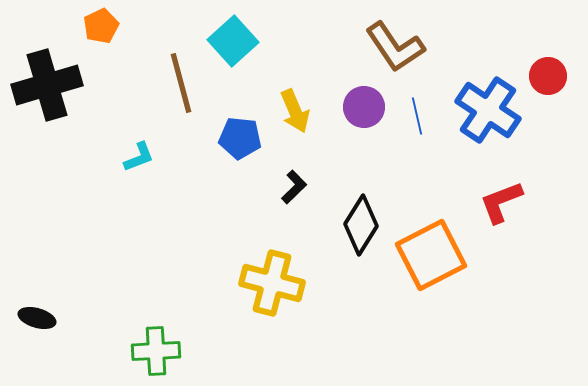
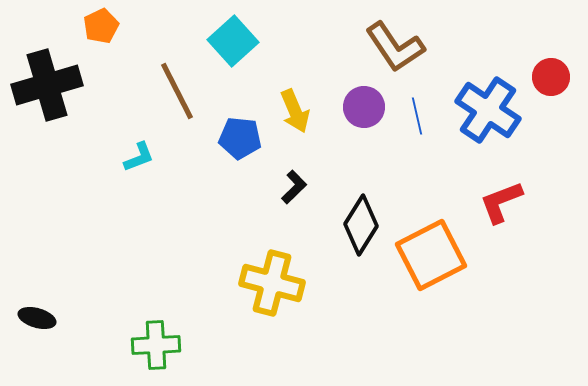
red circle: moved 3 px right, 1 px down
brown line: moved 4 px left, 8 px down; rotated 12 degrees counterclockwise
green cross: moved 6 px up
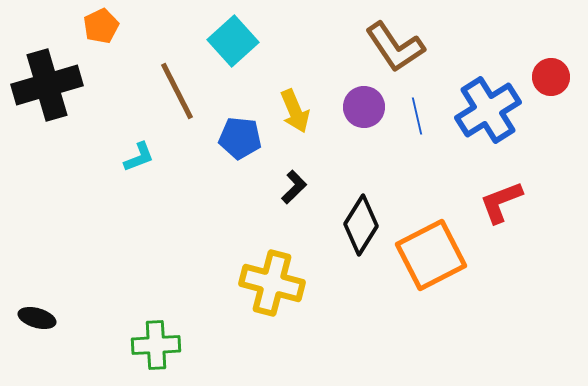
blue cross: rotated 24 degrees clockwise
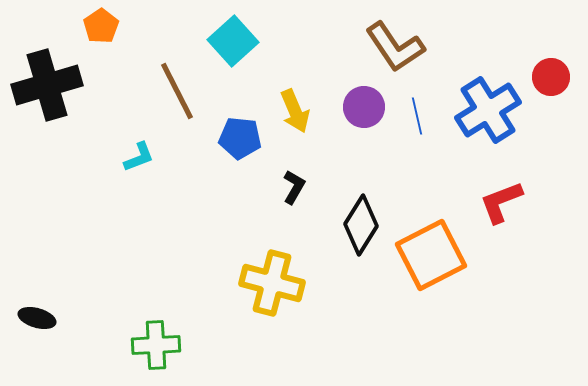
orange pentagon: rotated 8 degrees counterclockwise
black L-shape: rotated 16 degrees counterclockwise
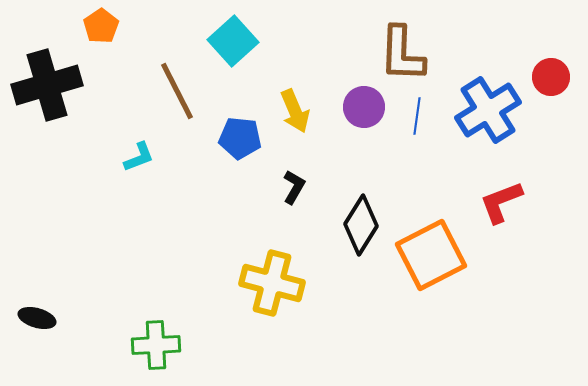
brown L-shape: moved 7 px right, 7 px down; rotated 36 degrees clockwise
blue line: rotated 21 degrees clockwise
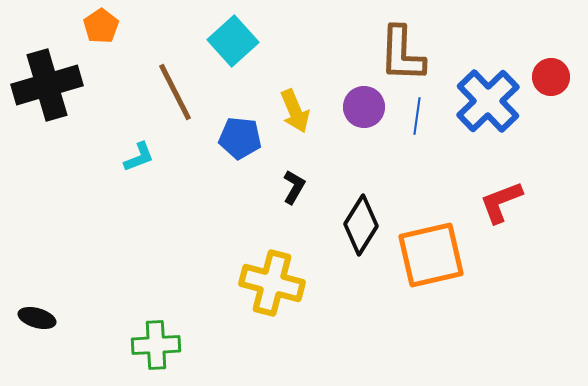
brown line: moved 2 px left, 1 px down
blue cross: moved 9 px up; rotated 12 degrees counterclockwise
orange square: rotated 14 degrees clockwise
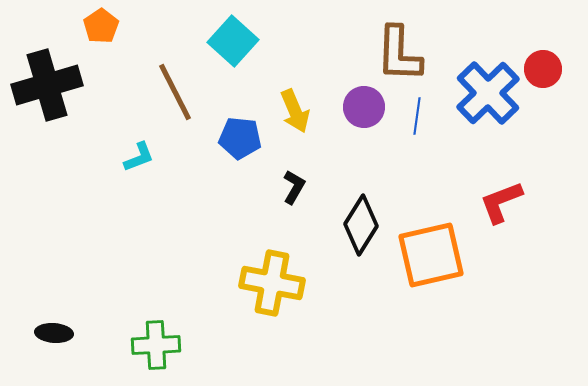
cyan square: rotated 6 degrees counterclockwise
brown L-shape: moved 3 px left
red circle: moved 8 px left, 8 px up
blue cross: moved 8 px up
yellow cross: rotated 4 degrees counterclockwise
black ellipse: moved 17 px right, 15 px down; rotated 12 degrees counterclockwise
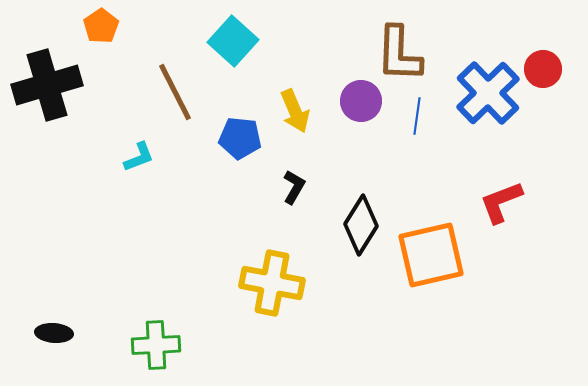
purple circle: moved 3 px left, 6 px up
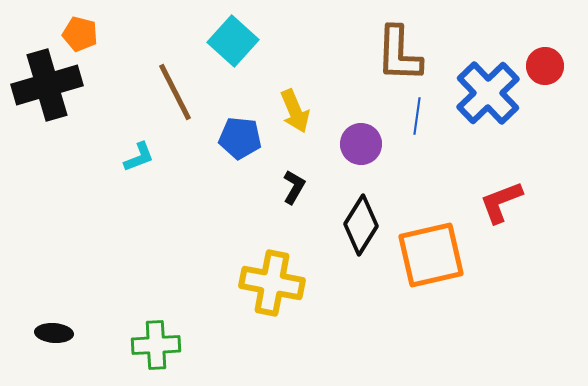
orange pentagon: moved 21 px left, 8 px down; rotated 24 degrees counterclockwise
red circle: moved 2 px right, 3 px up
purple circle: moved 43 px down
